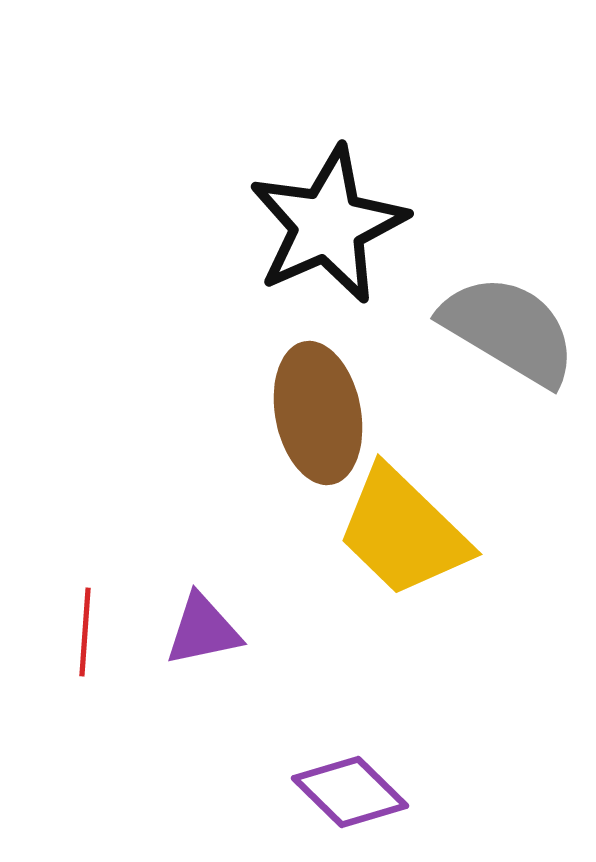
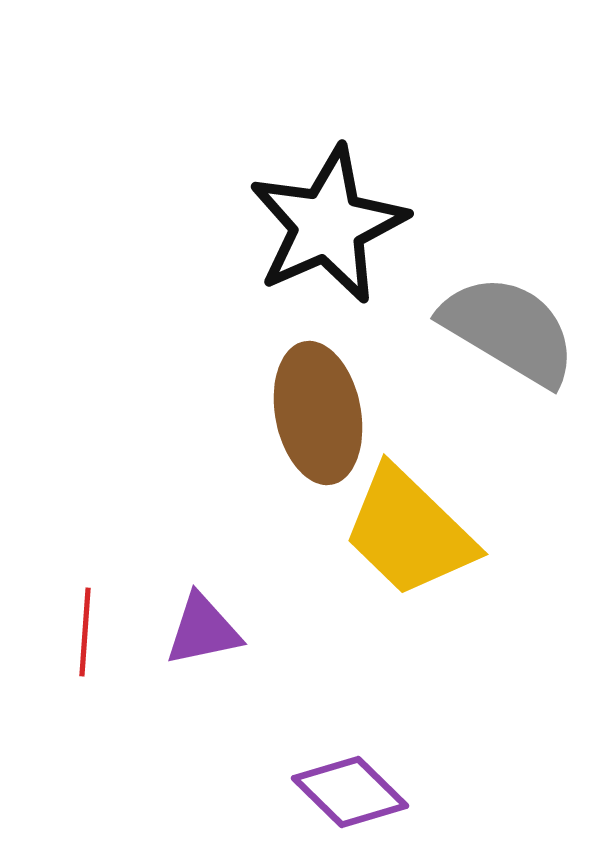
yellow trapezoid: moved 6 px right
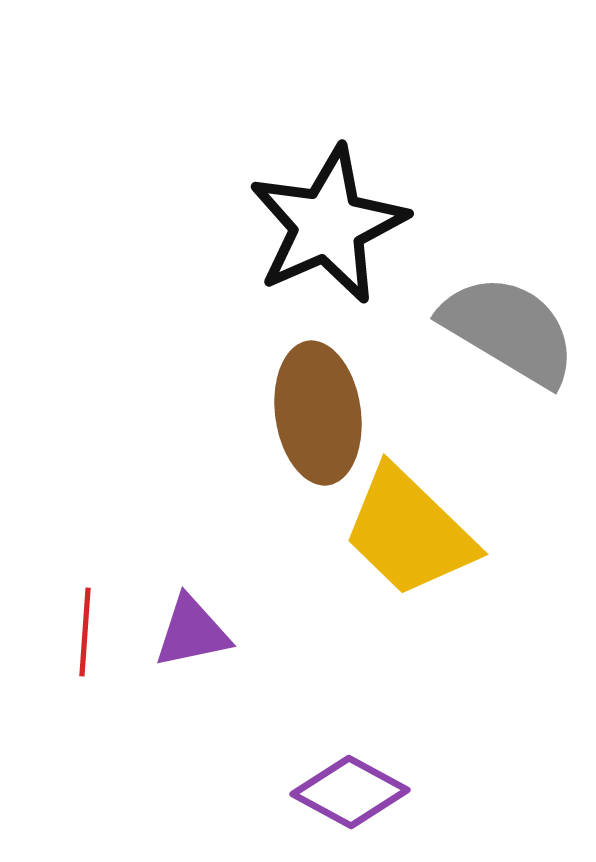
brown ellipse: rotated 3 degrees clockwise
purple triangle: moved 11 px left, 2 px down
purple diamond: rotated 16 degrees counterclockwise
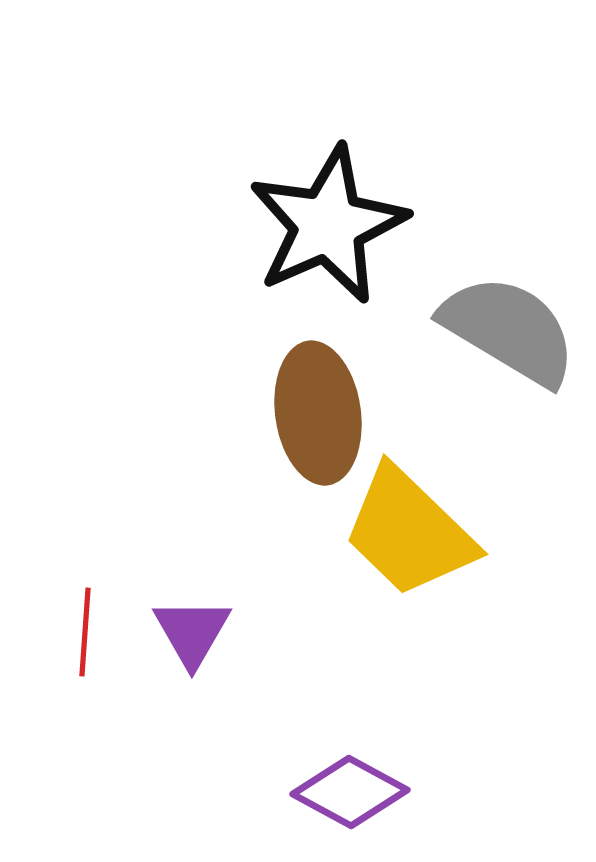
purple triangle: rotated 48 degrees counterclockwise
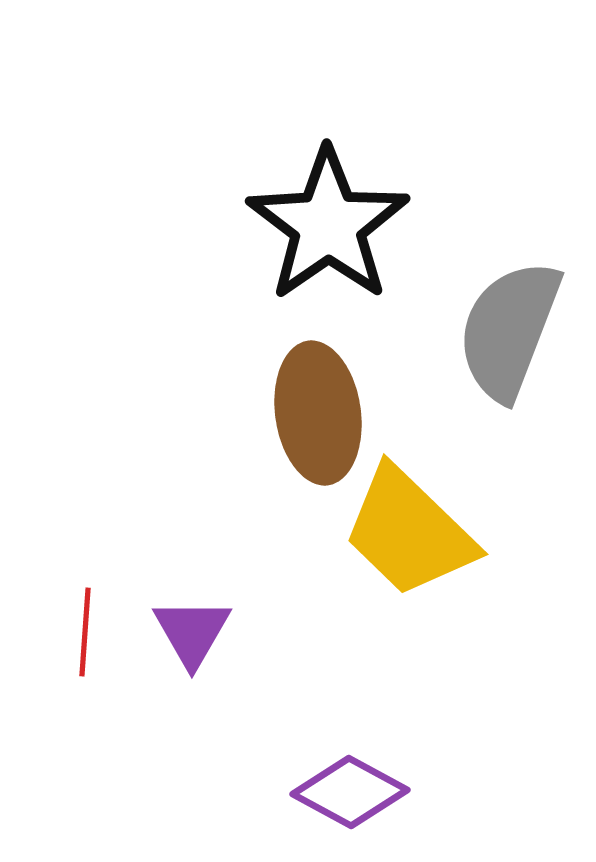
black star: rotated 11 degrees counterclockwise
gray semicircle: rotated 100 degrees counterclockwise
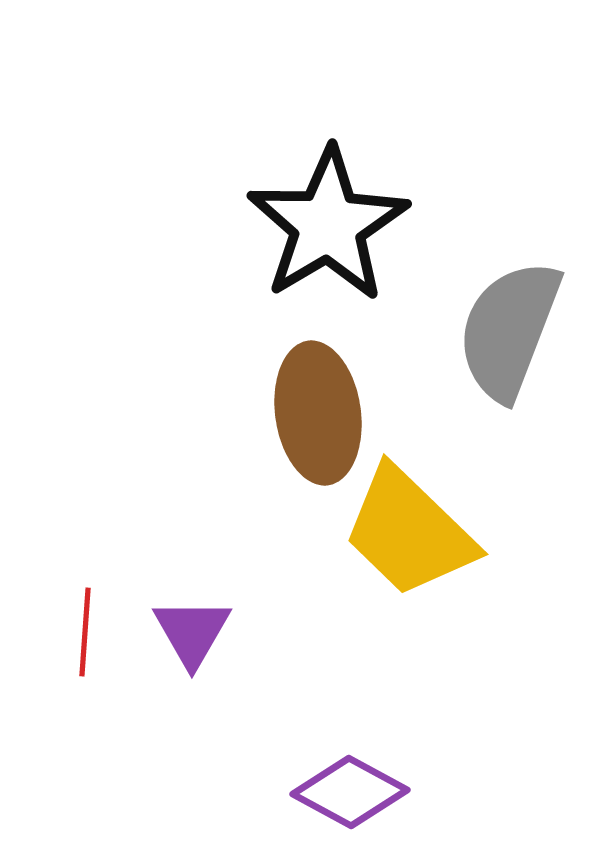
black star: rotated 4 degrees clockwise
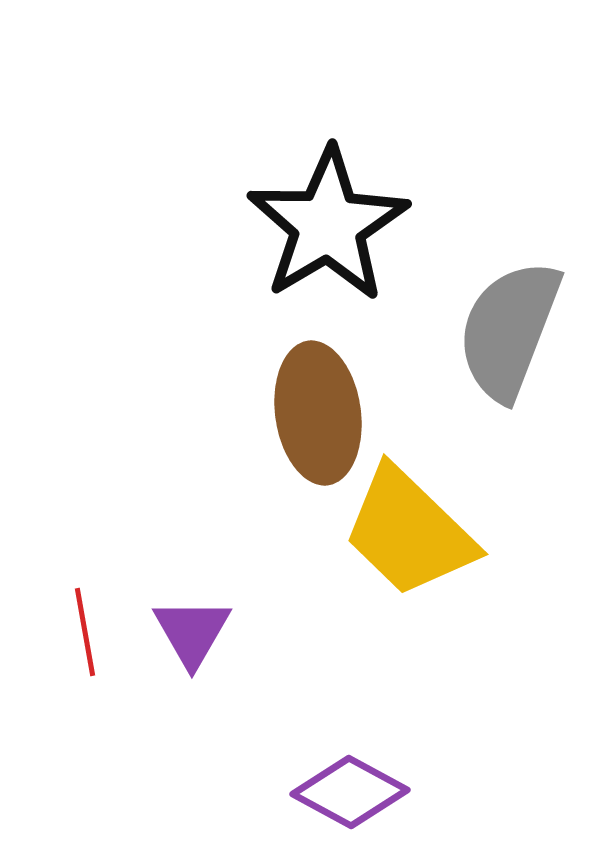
red line: rotated 14 degrees counterclockwise
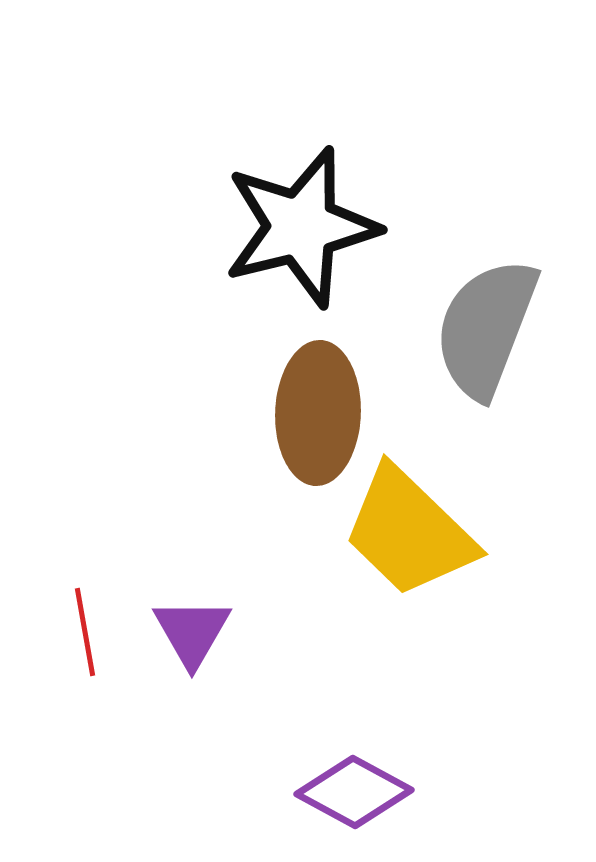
black star: moved 27 px left, 2 px down; rotated 17 degrees clockwise
gray semicircle: moved 23 px left, 2 px up
brown ellipse: rotated 10 degrees clockwise
purple diamond: moved 4 px right
